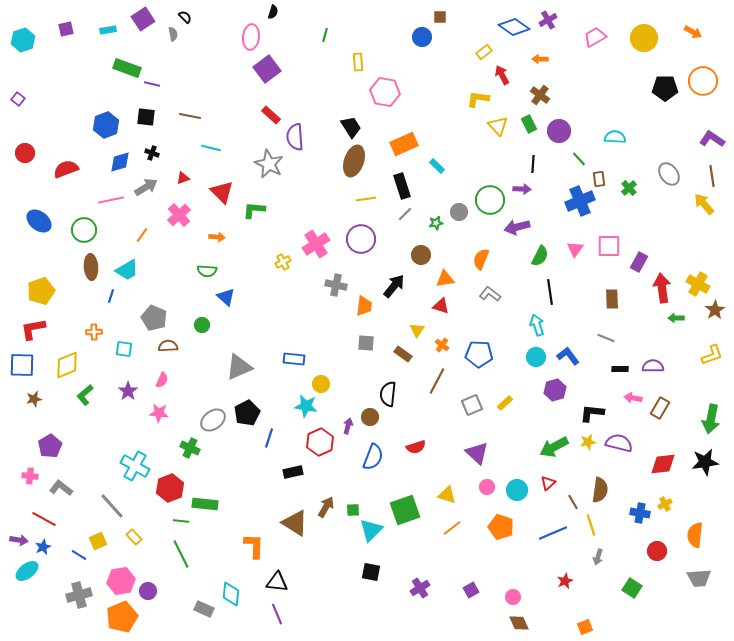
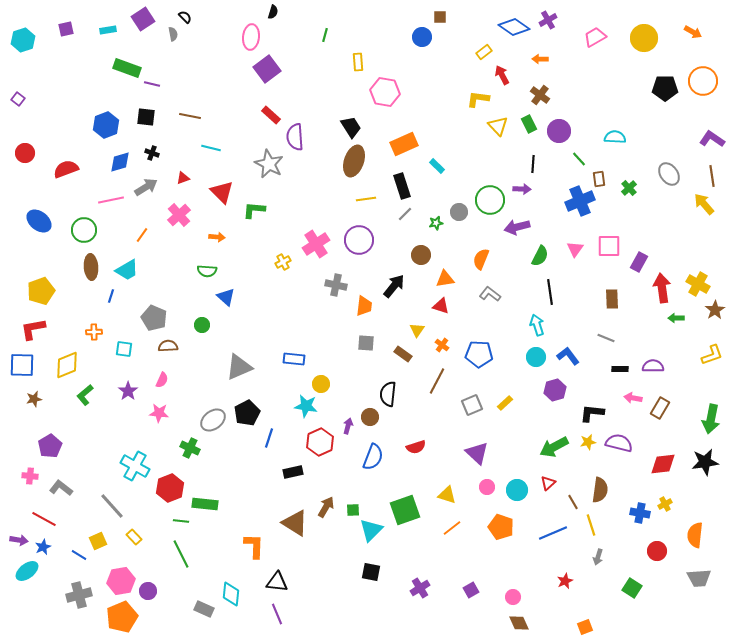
purple circle at (361, 239): moved 2 px left, 1 px down
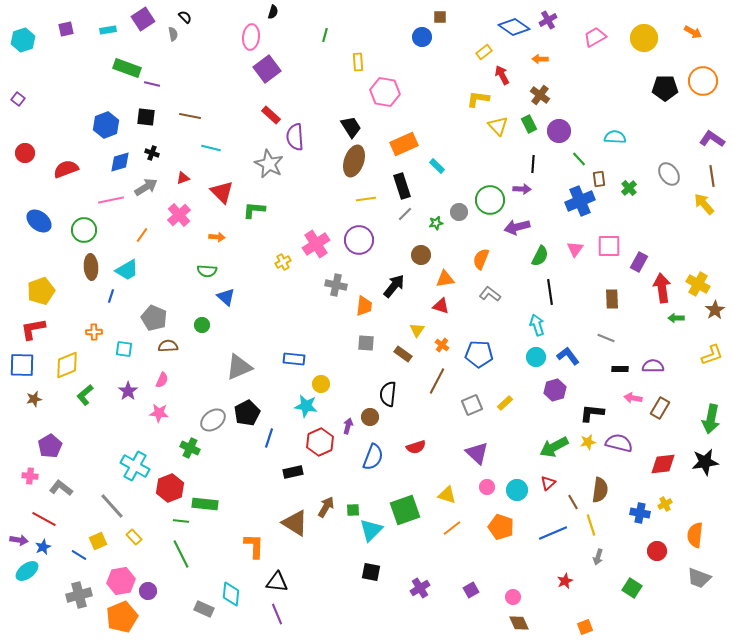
gray trapezoid at (699, 578): rotated 25 degrees clockwise
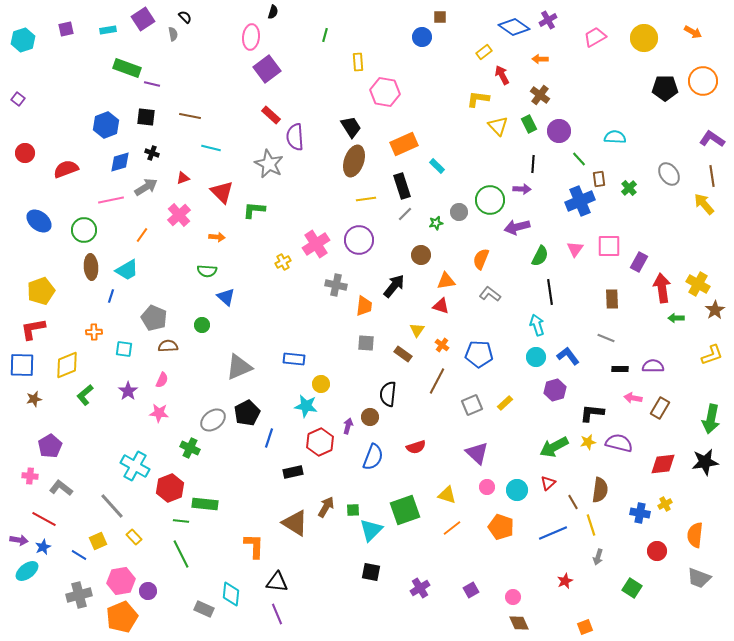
orange triangle at (445, 279): moved 1 px right, 2 px down
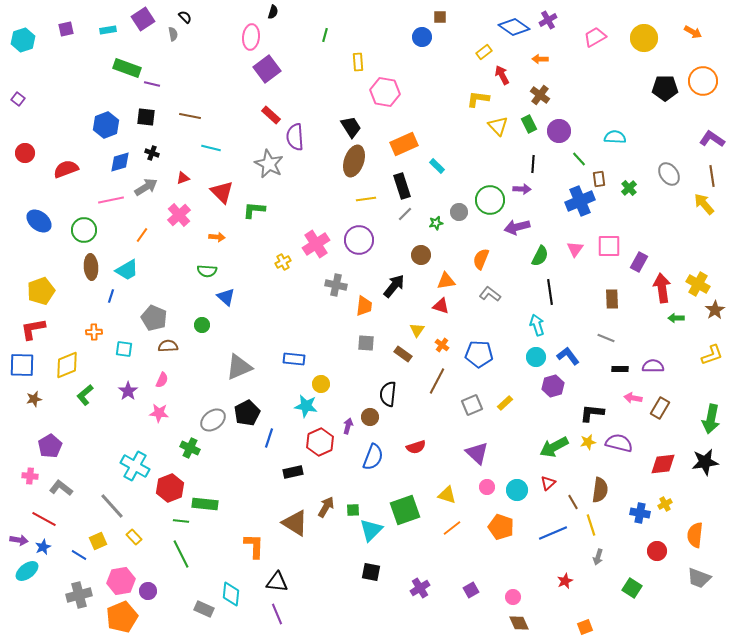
purple hexagon at (555, 390): moved 2 px left, 4 px up
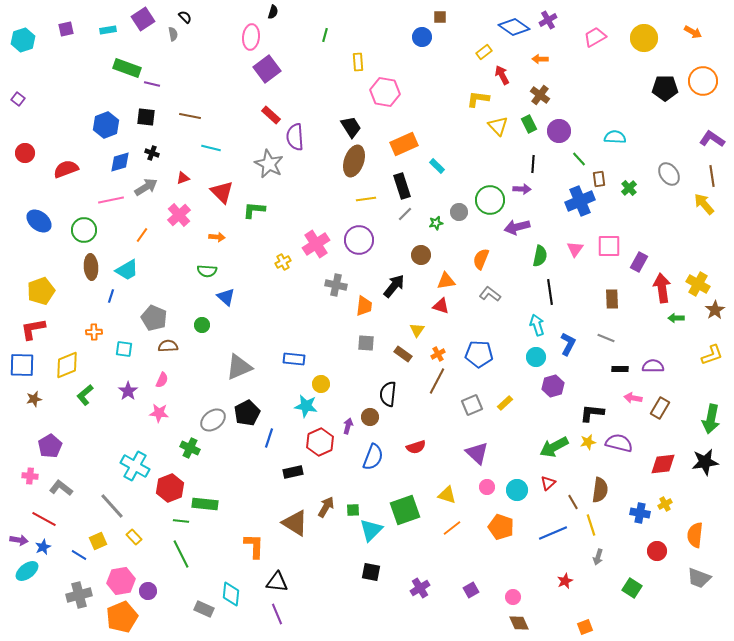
green semicircle at (540, 256): rotated 15 degrees counterclockwise
orange cross at (442, 345): moved 4 px left, 9 px down; rotated 24 degrees clockwise
blue L-shape at (568, 356): moved 12 px up; rotated 65 degrees clockwise
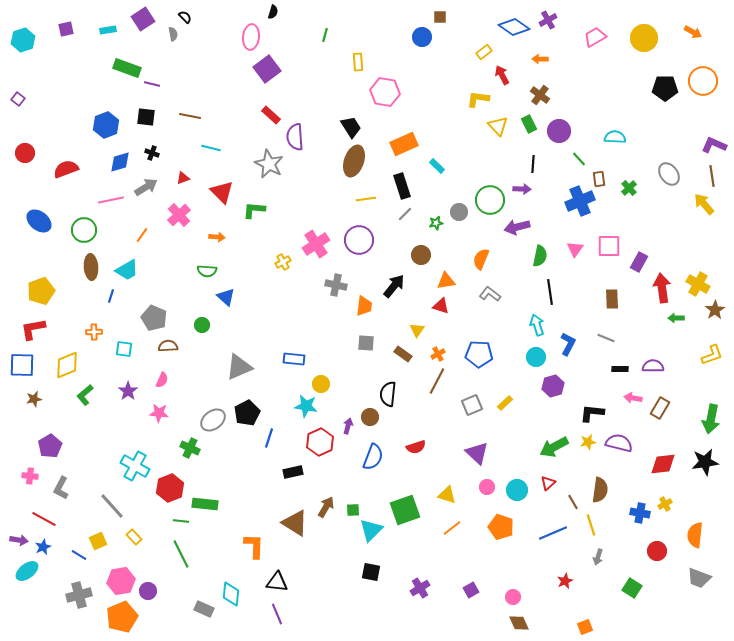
purple L-shape at (712, 139): moved 2 px right, 6 px down; rotated 10 degrees counterclockwise
gray L-shape at (61, 488): rotated 100 degrees counterclockwise
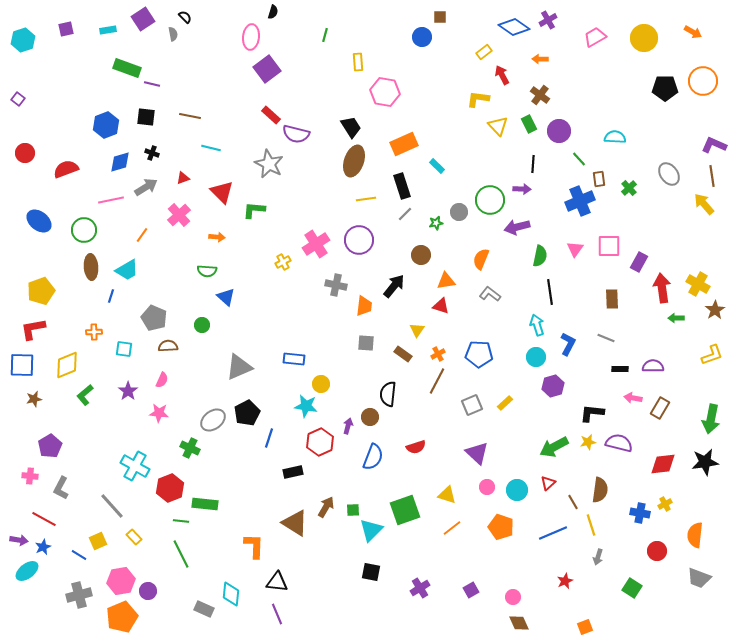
purple semicircle at (295, 137): moved 1 px right, 3 px up; rotated 72 degrees counterclockwise
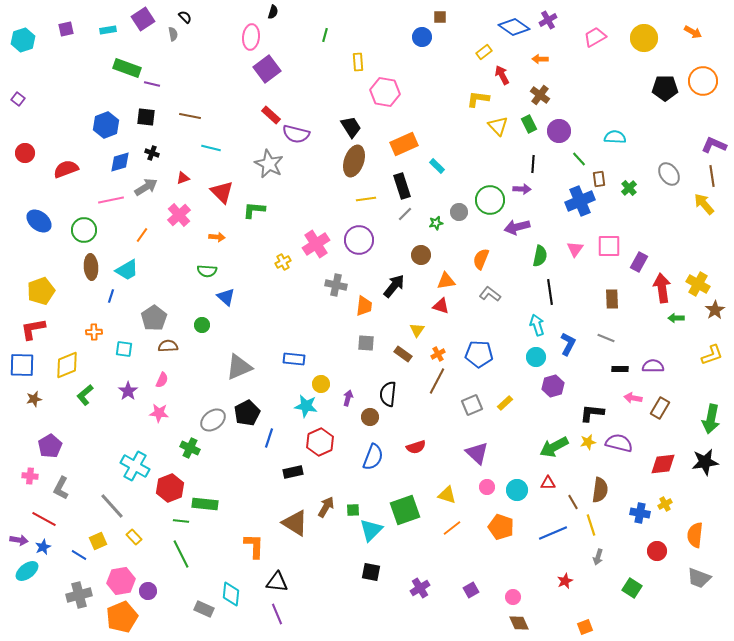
gray pentagon at (154, 318): rotated 15 degrees clockwise
purple arrow at (348, 426): moved 28 px up
red triangle at (548, 483): rotated 42 degrees clockwise
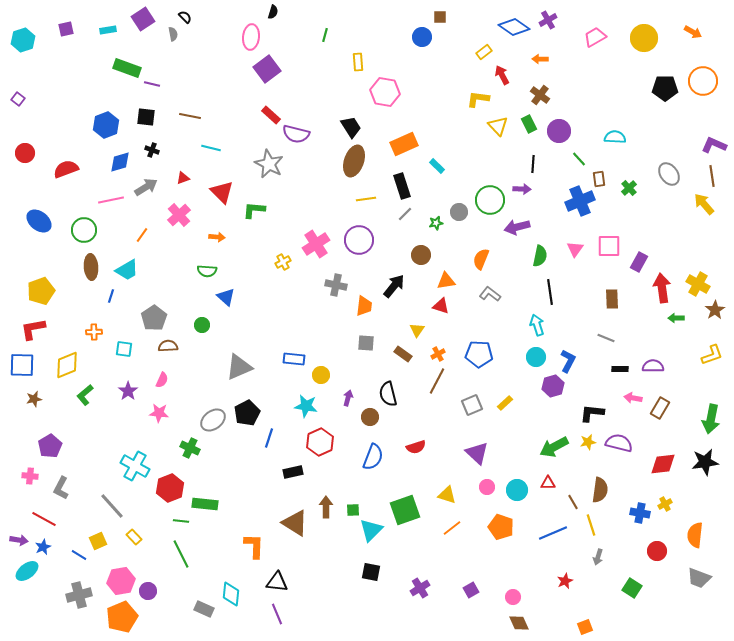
black cross at (152, 153): moved 3 px up
blue L-shape at (568, 344): moved 17 px down
yellow circle at (321, 384): moved 9 px up
black semicircle at (388, 394): rotated 20 degrees counterclockwise
brown arrow at (326, 507): rotated 30 degrees counterclockwise
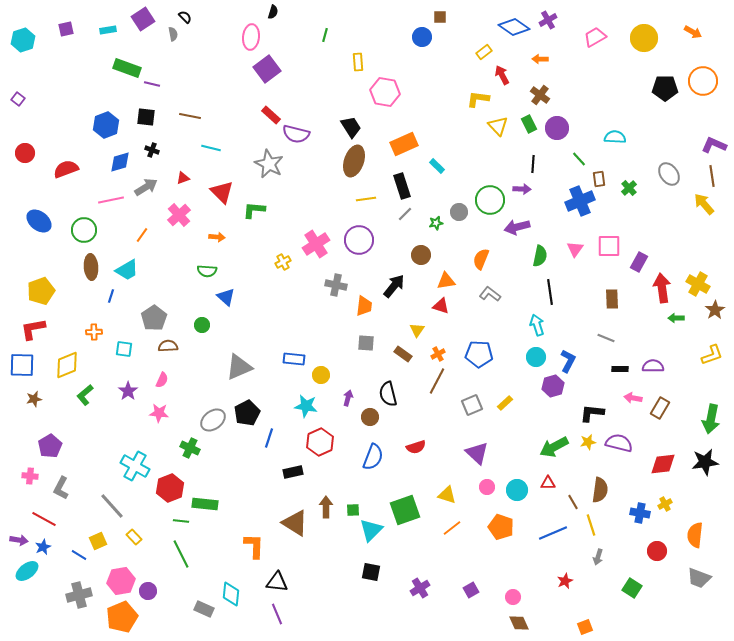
purple circle at (559, 131): moved 2 px left, 3 px up
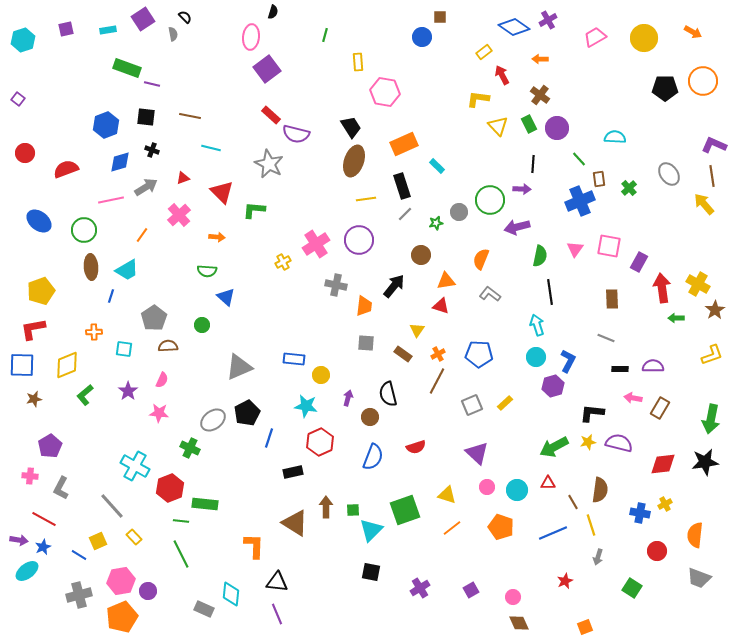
pink square at (609, 246): rotated 10 degrees clockwise
